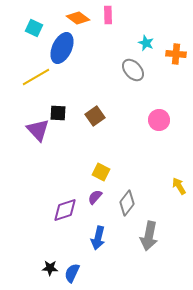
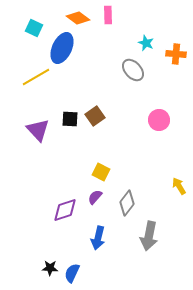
black square: moved 12 px right, 6 px down
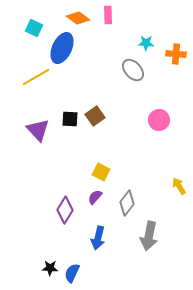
cyan star: rotated 21 degrees counterclockwise
purple diamond: rotated 40 degrees counterclockwise
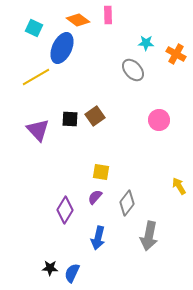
orange diamond: moved 2 px down
orange cross: rotated 24 degrees clockwise
yellow square: rotated 18 degrees counterclockwise
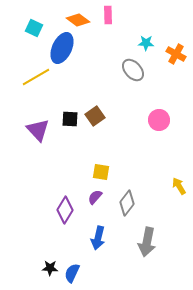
gray arrow: moved 2 px left, 6 px down
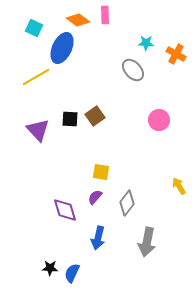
pink rectangle: moved 3 px left
purple diamond: rotated 48 degrees counterclockwise
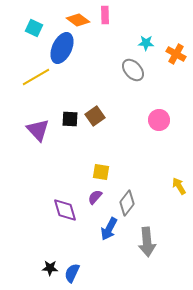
blue arrow: moved 11 px right, 9 px up; rotated 15 degrees clockwise
gray arrow: rotated 16 degrees counterclockwise
